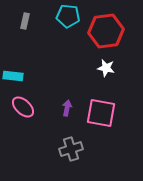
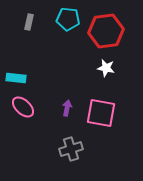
cyan pentagon: moved 3 px down
gray rectangle: moved 4 px right, 1 px down
cyan rectangle: moved 3 px right, 2 px down
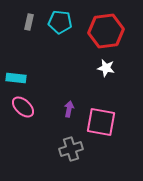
cyan pentagon: moved 8 px left, 3 px down
purple arrow: moved 2 px right, 1 px down
pink square: moved 9 px down
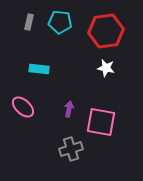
cyan rectangle: moved 23 px right, 9 px up
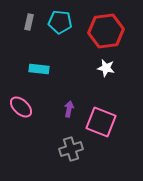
pink ellipse: moved 2 px left
pink square: rotated 12 degrees clockwise
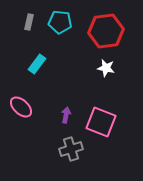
cyan rectangle: moved 2 px left, 5 px up; rotated 60 degrees counterclockwise
purple arrow: moved 3 px left, 6 px down
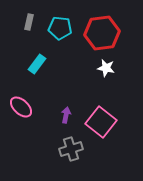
cyan pentagon: moved 6 px down
red hexagon: moved 4 px left, 2 px down
pink square: rotated 16 degrees clockwise
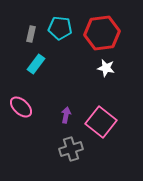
gray rectangle: moved 2 px right, 12 px down
cyan rectangle: moved 1 px left
